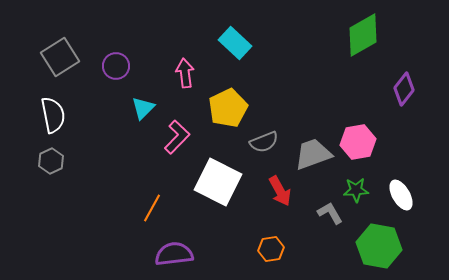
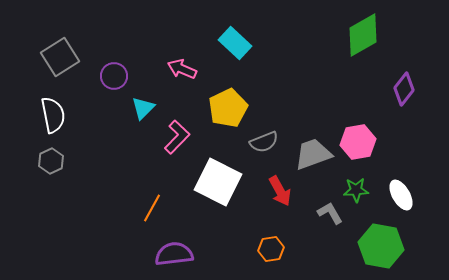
purple circle: moved 2 px left, 10 px down
pink arrow: moved 3 px left, 4 px up; rotated 60 degrees counterclockwise
green hexagon: moved 2 px right
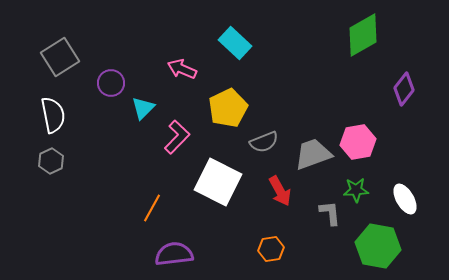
purple circle: moved 3 px left, 7 px down
white ellipse: moved 4 px right, 4 px down
gray L-shape: rotated 24 degrees clockwise
green hexagon: moved 3 px left
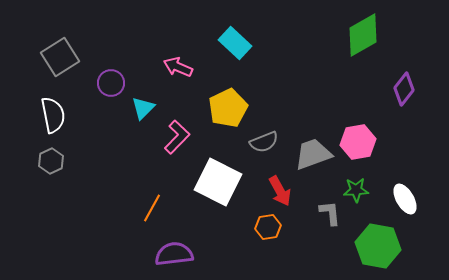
pink arrow: moved 4 px left, 2 px up
orange hexagon: moved 3 px left, 22 px up
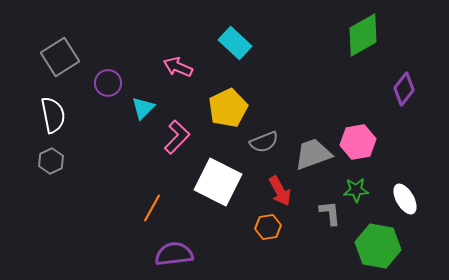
purple circle: moved 3 px left
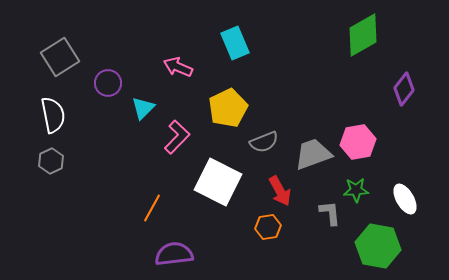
cyan rectangle: rotated 24 degrees clockwise
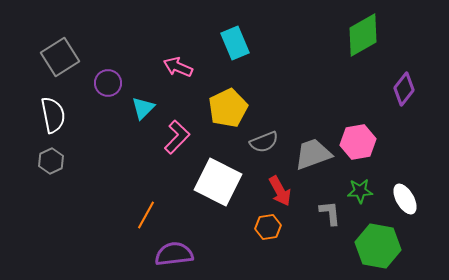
green star: moved 4 px right, 1 px down
orange line: moved 6 px left, 7 px down
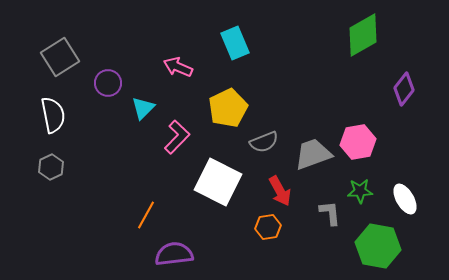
gray hexagon: moved 6 px down
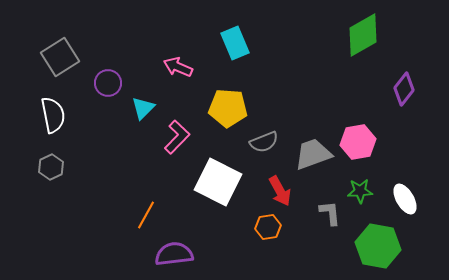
yellow pentagon: rotated 30 degrees clockwise
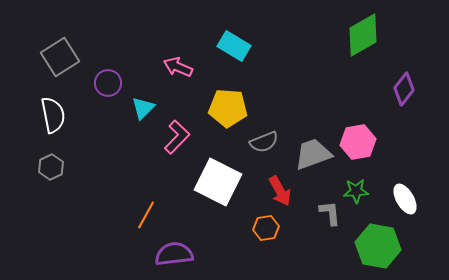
cyan rectangle: moved 1 px left, 3 px down; rotated 36 degrees counterclockwise
green star: moved 4 px left
orange hexagon: moved 2 px left, 1 px down
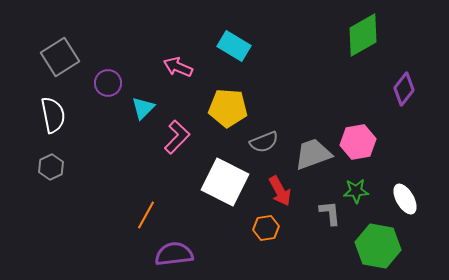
white square: moved 7 px right
